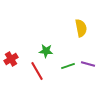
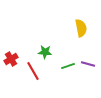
green star: moved 1 px left, 1 px down
red line: moved 4 px left
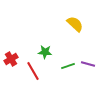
yellow semicircle: moved 6 px left, 4 px up; rotated 36 degrees counterclockwise
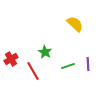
green star: rotated 24 degrees clockwise
purple line: rotated 72 degrees clockwise
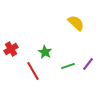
yellow semicircle: moved 1 px right, 1 px up
red cross: moved 10 px up
purple line: rotated 40 degrees clockwise
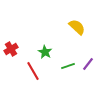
yellow semicircle: moved 1 px right, 4 px down
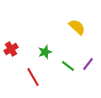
green star: rotated 24 degrees clockwise
green line: rotated 56 degrees clockwise
red line: moved 6 px down
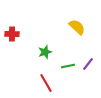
red cross: moved 1 px right, 15 px up; rotated 32 degrees clockwise
green line: rotated 48 degrees counterclockwise
red line: moved 13 px right, 6 px down
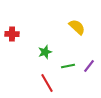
purple line: moved 1 px right, 2 px down
red line: moved 1 px right
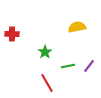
yellow semicircle: rotated 54 degrees counterclockwise
green star: rotated 16 degrees counterclockwise
